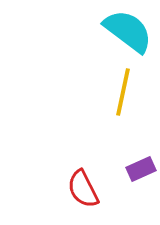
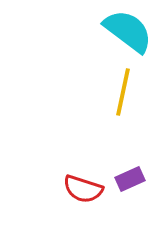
purple rectangle: moved 11 px left, 10 px down
red semicircle: rotated 45 degrees counterclockwise
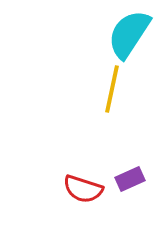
cyan semicircle: moved 1 px right, 3 px down; rotated 94 degrees counterclockwise
yellow line: moved 11 px left, 3 px up
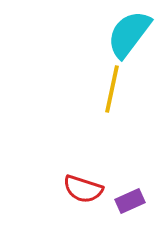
cyan semicircle: rotated 4 degrees clockwise
purple rectangle: moved 22 px down
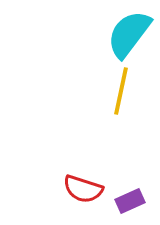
yellow line: moved 9 px right, 2 px down
